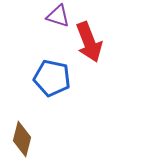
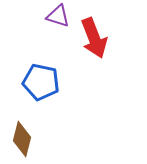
red arrow: moved 5 px right, 4 px up
blue pentagon: moved 11 px left, 4 px down
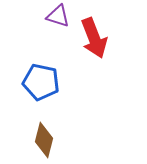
brown diamond: moved 22 px right, 1 px down
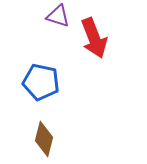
brown diamond: moved 1 px up
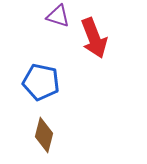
brown diamond: moved 4 px up
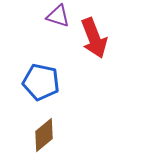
brown diamond: rotated 36 degrees clockwise
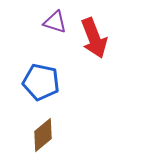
purple triangle: moved 3 px left, 6 px down
brown diamond: moved 1 px left
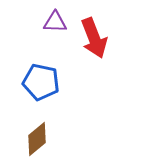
purple triangle: rotated 15 degrees counterclockwise
brown diamond: moved 6 px left, 4 px down
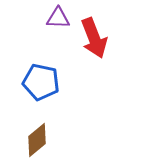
purple triangle: moved 3 px right, 4 px up
brown diamond: moved 1 px down
